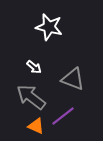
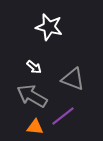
gray arrow: moved 1 px right, 1 px up; rotated 8 degrees counterclockwise
orange triangle: moved 1 px left, 1 px down; rotated 18 degrees counterclockwise
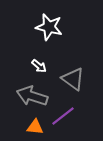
white arrow: moved 5 px right, 1 px up
gray triangle: rotated 15 degrees clockwise
gray arrow: rotated 12 degrees counterclockwise
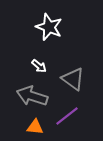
white star: rotated 8 degrees clockwise
purple line: moved 4 px right
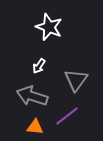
white arrow: rotated 84 degrees clockwise
gray triangle: moved 3 px right, 1 px down; rotated 30 degrees clockwise
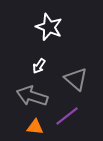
gray triangle: moved 1 px up; rotated 25 degrees counterclockwise
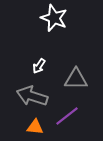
white star: moved 5 px right, 9 px up
gray triangle: rotated 40 degrees counterclockwise
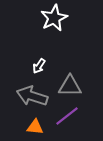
white star: rotated 24 degrees clockwise
gray triangle: moved 6 px left, 7 px down
